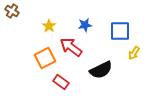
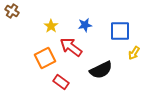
yellow star: moved 2 px right
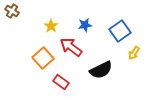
blue square: rotated 35 degrees counterclockwise
orange square: moved 2 px left; rotated 15 degrees counterclockwise
